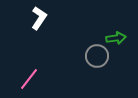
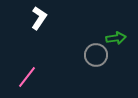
gray circle: moved 1 px left, 1 px up
pink line: moved 2 px left, 2 px up
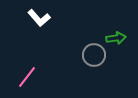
white L-shape: rotated 105 degrees clockwise
gray circle: moved 2 px left
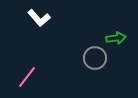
gray circle: moved 1 px right, 3 px down
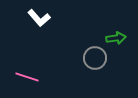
pink line: rotated 70 degrees clockwise
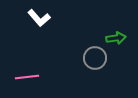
pink line: rotated 25 degrees counterclockwise
